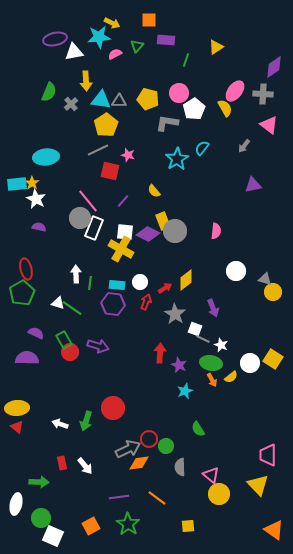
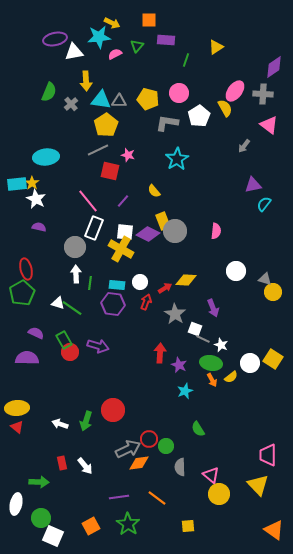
white pentagon at (194, 109): moved 5 px right, 7 px down
cyan semicircle at (202, 148): moved 62 px right, 56 px down
gray circle at (80, 218): moved 5 px left, 29 px down
yellow diamond at (186, 280): rotated 40 degrees clockwise
red circle at (113, 408): moved 2 px down
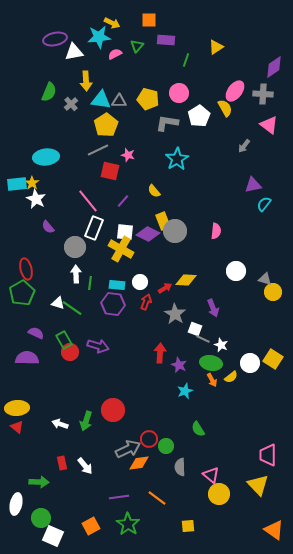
purple semicircle at (39, 227): moved 9 px right; rotated 144 degrees counterclockwise
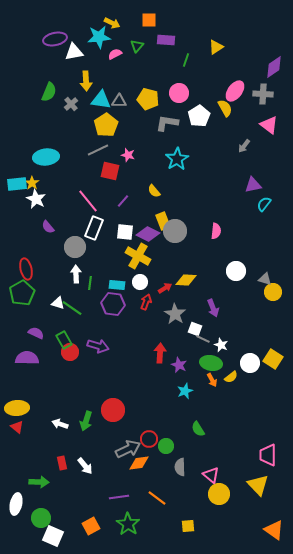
yellow cross at (121, 249): moved 17 px right, 7 px down
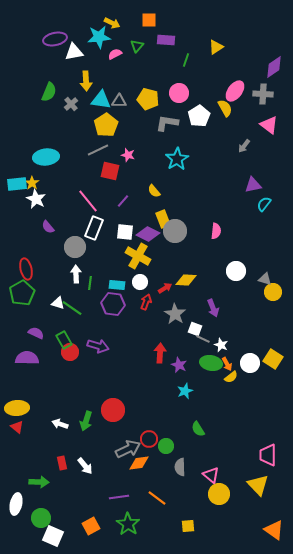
yellow rectangle at (163, 221): moved 2 px up
orange arrow at (212, 380): moved 15 px right, 16 px up
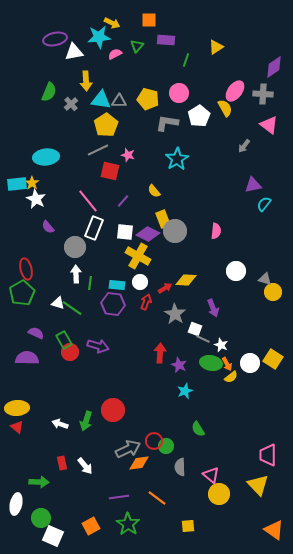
red circle at (149, 439): moved 5 px right, 2 px down
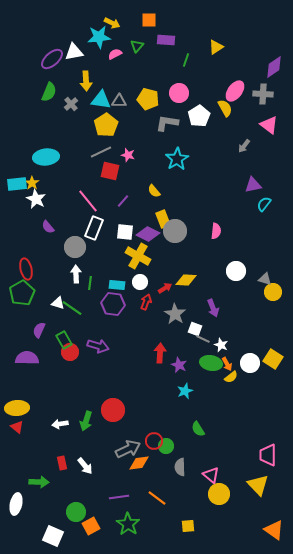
purple ellipse at (55, 39): moved 3 px left, 20 px down; rotated 30 degrees counterclockwise
gray line at (98, 150): moved 3 px right, 2 px down
purple semicircle at (36, 333): moved 3 px right, 3 px up; rotated 91 degrees counterclockwise
white arrow at (60, 424): rotated 28 degrees counterclockwise
green circle at (41, 518): moved 35 px right, 6 px up
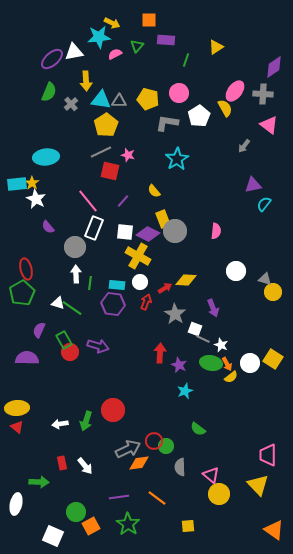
green semicircle at (198, 429): rotated 21 degrees counterclockwise
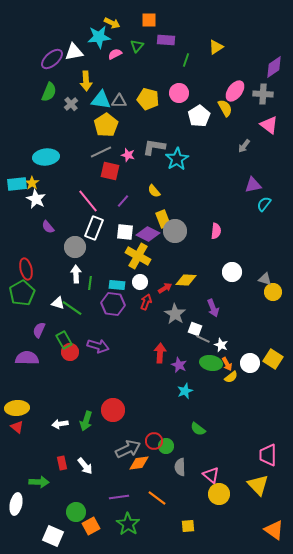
gray L-shape at (167, 123): moved 13 px left, 24 px down
white circle at (236, 271): moved 4 px left, 1 px down
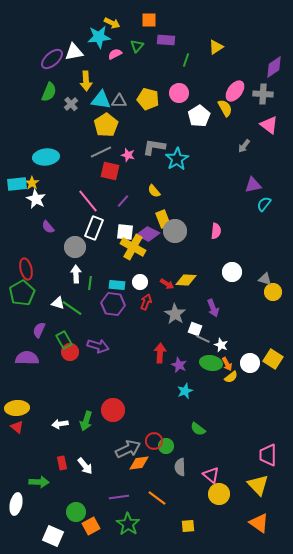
yellow cross at (138, 256): moved 5 px left, 9 px up
red arrow at (165, 288): moved 2 px right, 4 px up; rotated 64 degrees clockwise
orange triangle at (274, 530): moved 15 px left, 7 px up
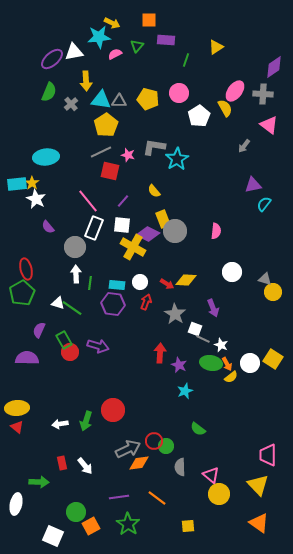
white square at (125, 232): moved 3 px left, 7 px up
